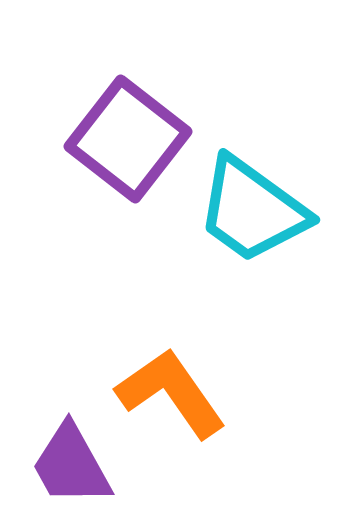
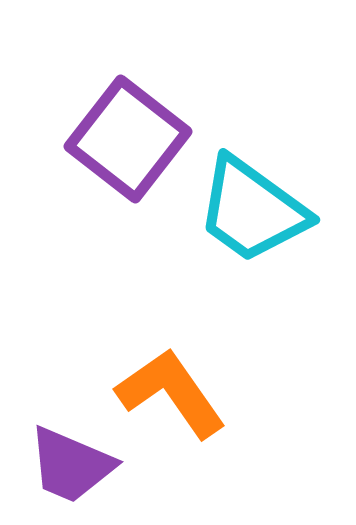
purple trapezoid: rotated 38 degrees counterclockwise
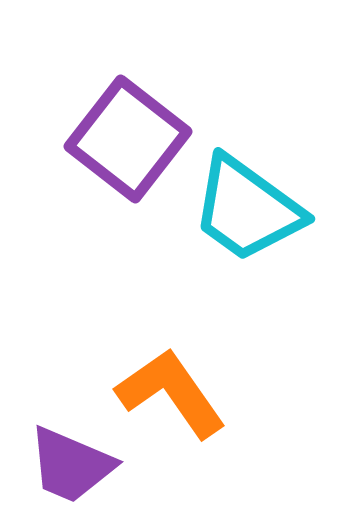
cyan trapezoid: moved 5 px left, 1 px up
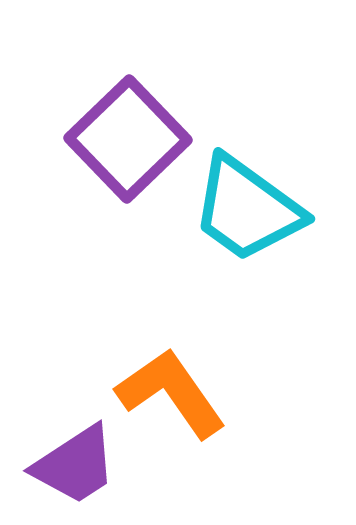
purple square: rotated 8 degrees clockwise
purple trapezoid: moved 4 px right; rotated 56 degrees counterclockwise
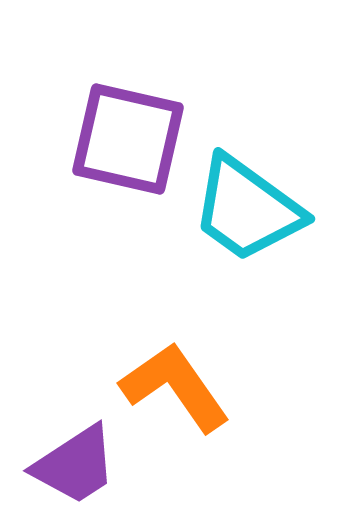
purple square: rotated 33 degrees counterclockwise
orange L-shape: moved 4 px right, 6 px up
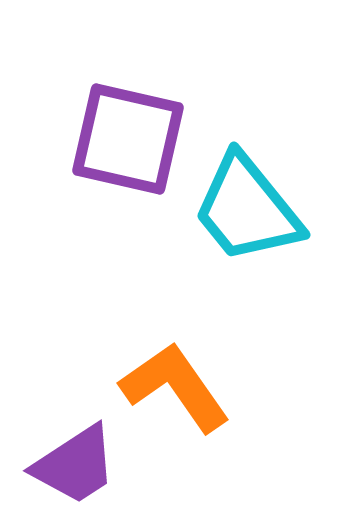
cyan trapezoid: rotated 15 degrees clockwise
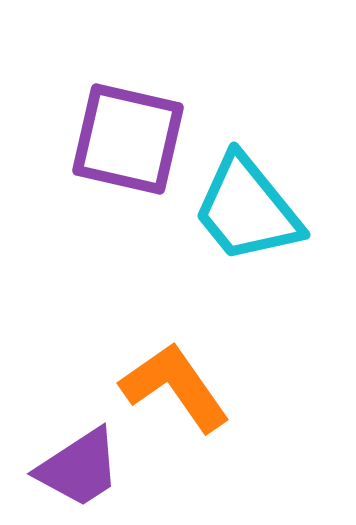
purple trapezoid: moved 4 px right, 3 px down
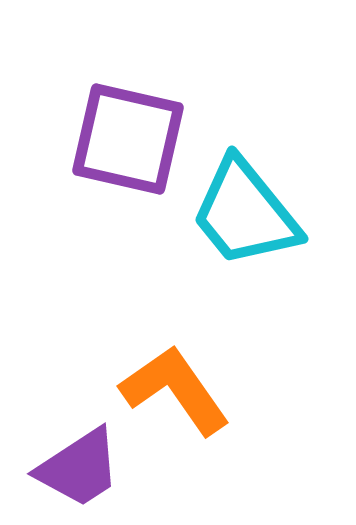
cyan trapezoid: moved 2 px left, 4 px down
orange L-shape: moved 3 px down
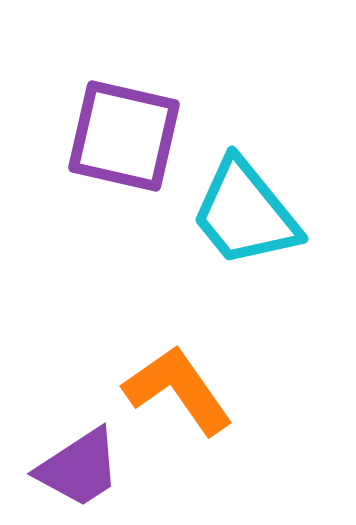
purple square: moved 4 px left, 3 px up
orange L-shape: moved 3 px right
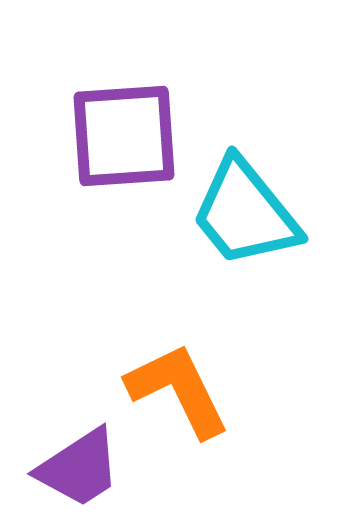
purple square: rotated 17 degrees counterclockwise
orange L-shape: rotated 9 degrees clockwise
